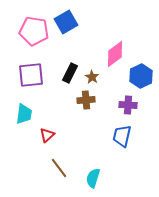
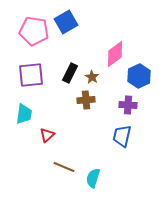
blue hexagon: moved 2 px left
brown line: moved 5 px right, 1 px up; rotated 30 degrees counterclockwise
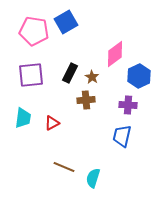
cyan trapezoid: moved 1 px left, 4 px down
red triangle: moved 5 px right, 12 px up; rotated 14 degrees clockwise
